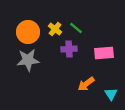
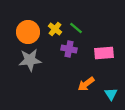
purple cross: rotated 14 degrees clockwise
gray star: moved 2 px right
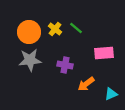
orange circle: moved 1 px right
purple cross: moved 4 px left, 16 px down
cyan triangle: rotated 40 degrees clockwise
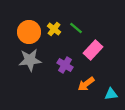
yellow cross: moved 1 px left
pink rectangle: moved 11 px left, 3 px up; rotated 42 degrees counterclockwise
purple cross: rotated 21 degrees clockwise
cyan triangle: rotated 16 degrees clockwise
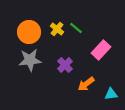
yellow cross: moved 3 px right
pink rectangle: moved 8 px right
purple cross: rotated 14 degrees clockwise
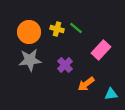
yellow cross: rotated 24 degrees counterclockwise
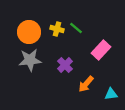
orange arrow: rotated 12 degrees counterclockwise
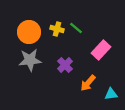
orange arrow: moved 2 px right, 1 px up
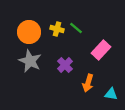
gray star: moved 1 px down; rotated 30 degrees clockwise
orange arrow: rotated 24 degrees counterclockwise
cyan triangle: rotated 16 degrees clockwise
